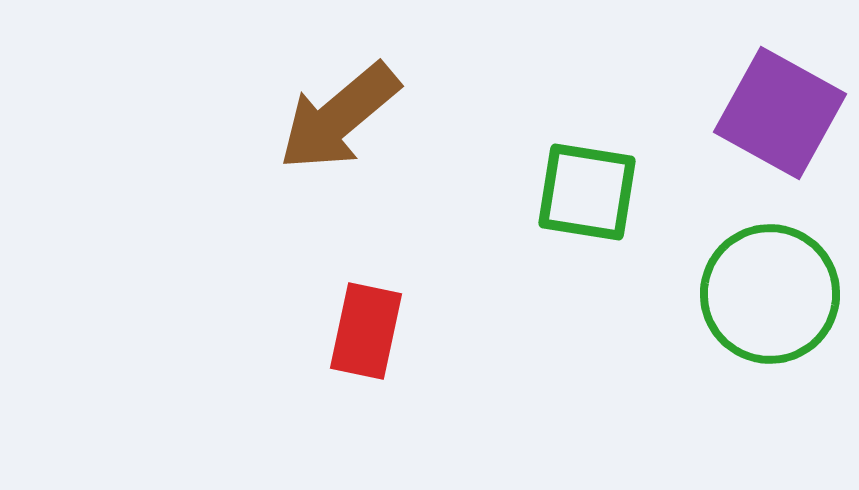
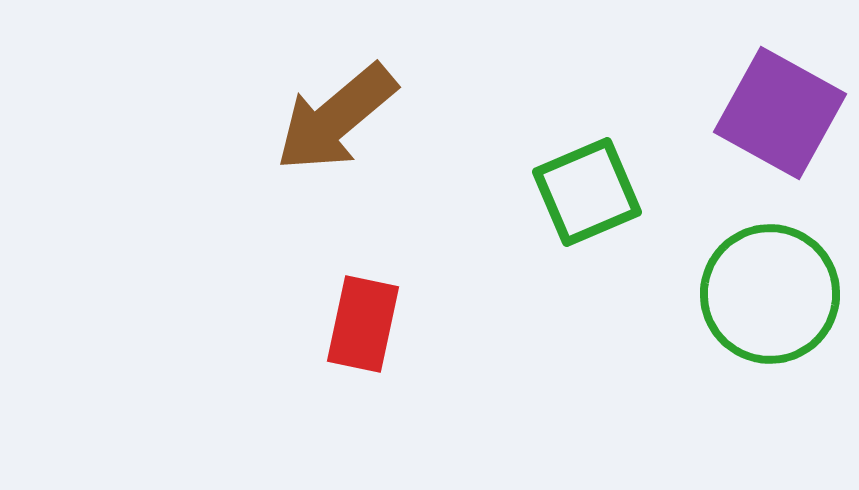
brown arrow: moved 3 px left, 1 px down
green square: rotated 32 degrees counterclockwise
red rectangle: moved 3 px left, 7 px up
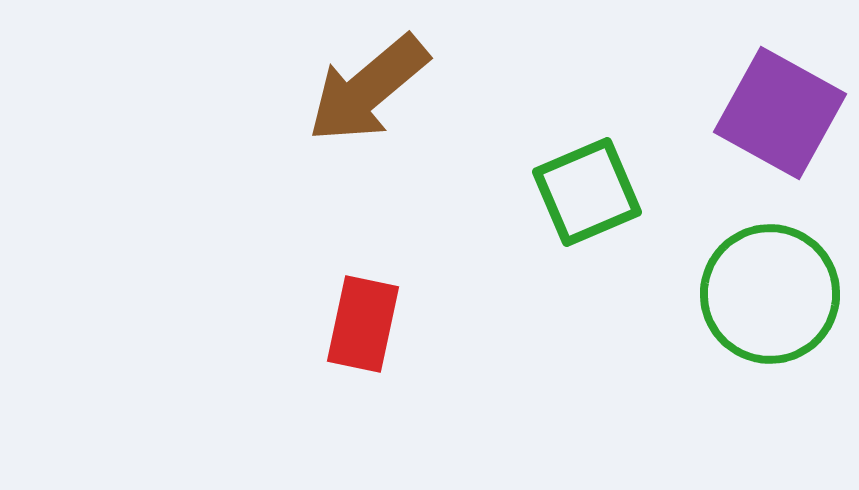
brown arrow: moved 32 px right, 29 px up
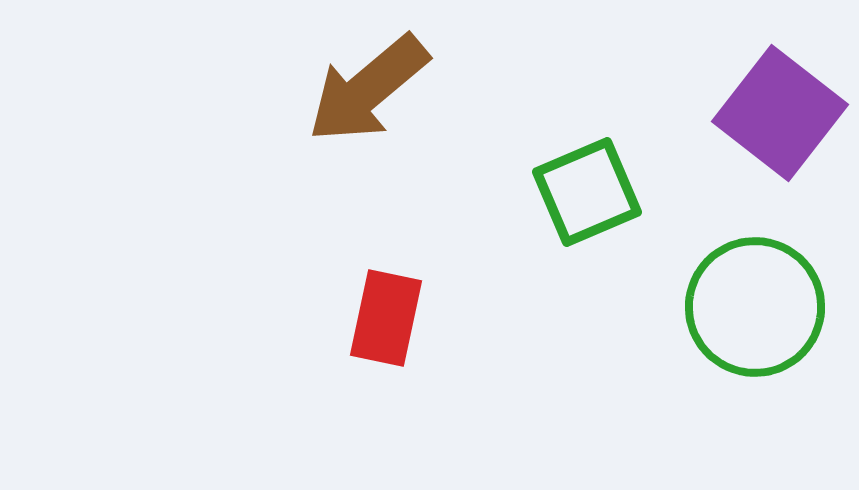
purple square: rotated 9 degrees clockwise
green circle: moved 15 px left, 13 px down
red rectangle: moved 23 px right, 6 px up
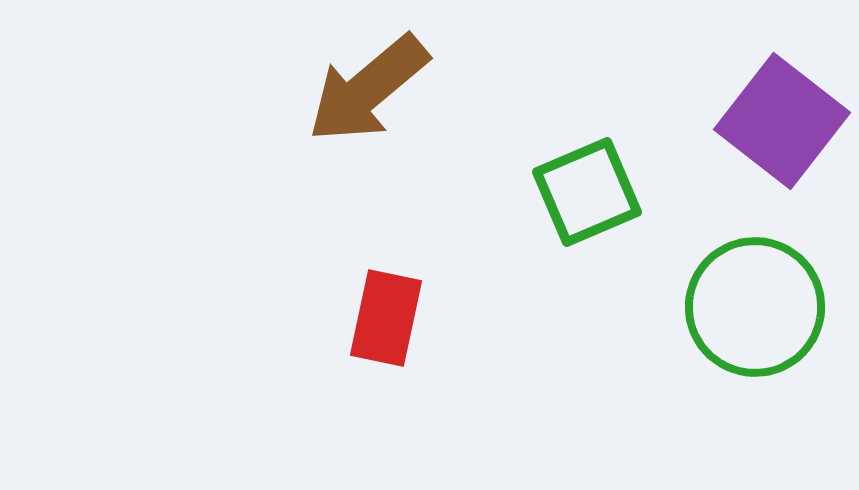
purple square: moved 2 px right, 8 px down
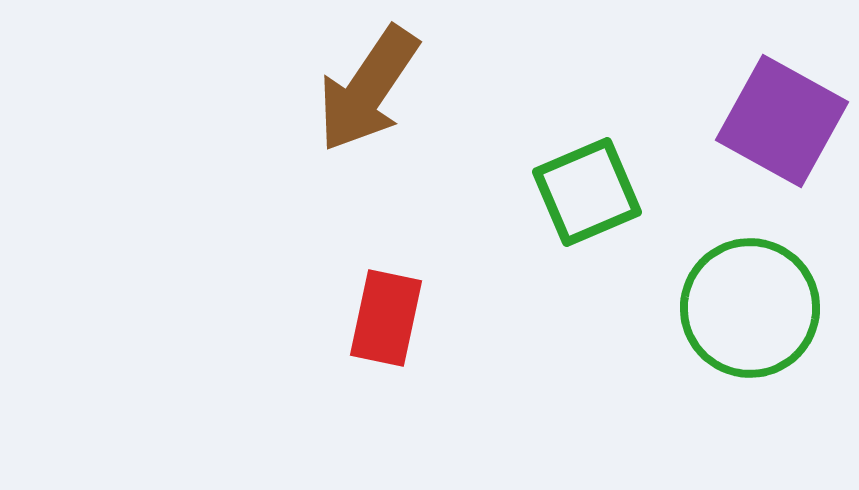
brown arrow: rotated 16 degrees counterclockwise
purple square: rotated 9 degrees counterclockwise
green circle: moved 5 px left, 1 px down
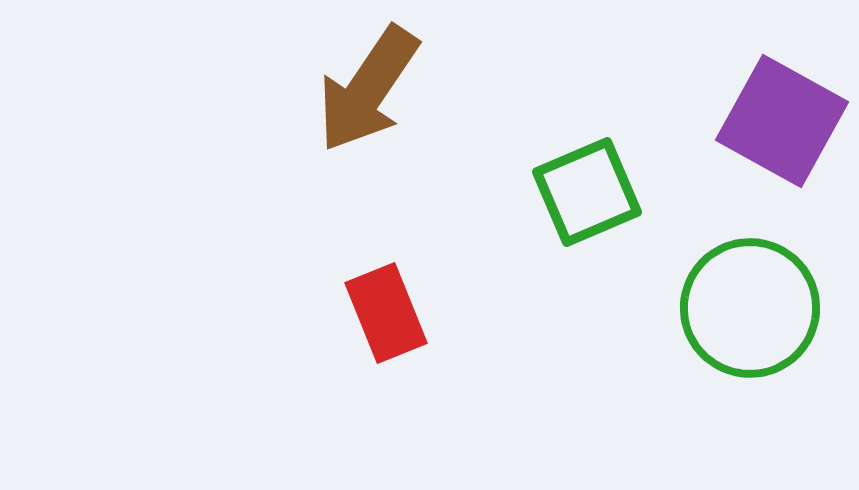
red rectangle: moved 5 px up; rotated 34 degrees counterclockwise
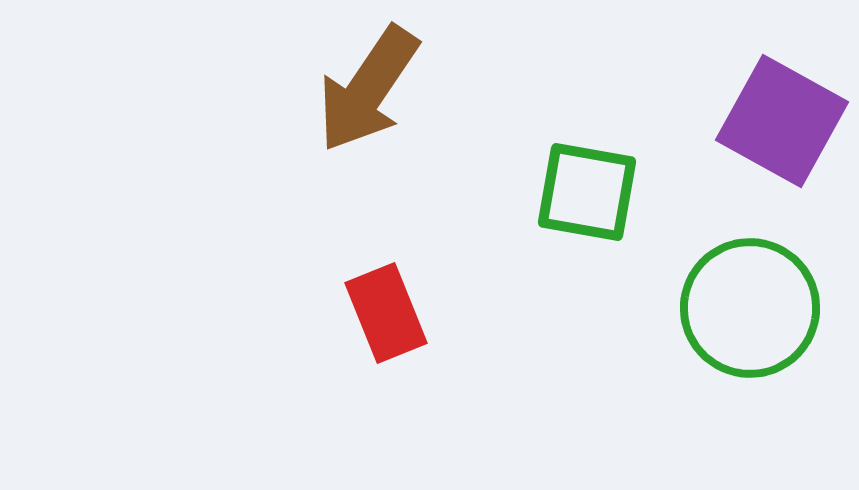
green square: rotated 33 degrees clockwise
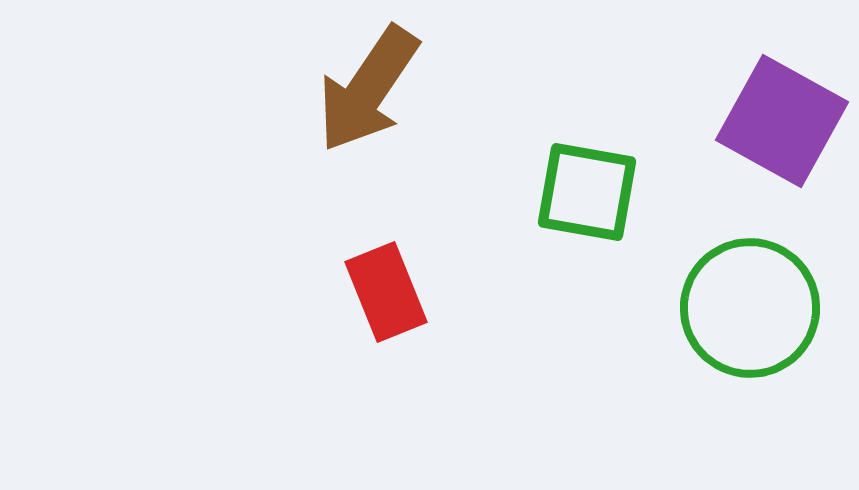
red rectangle: moved 21 px up
